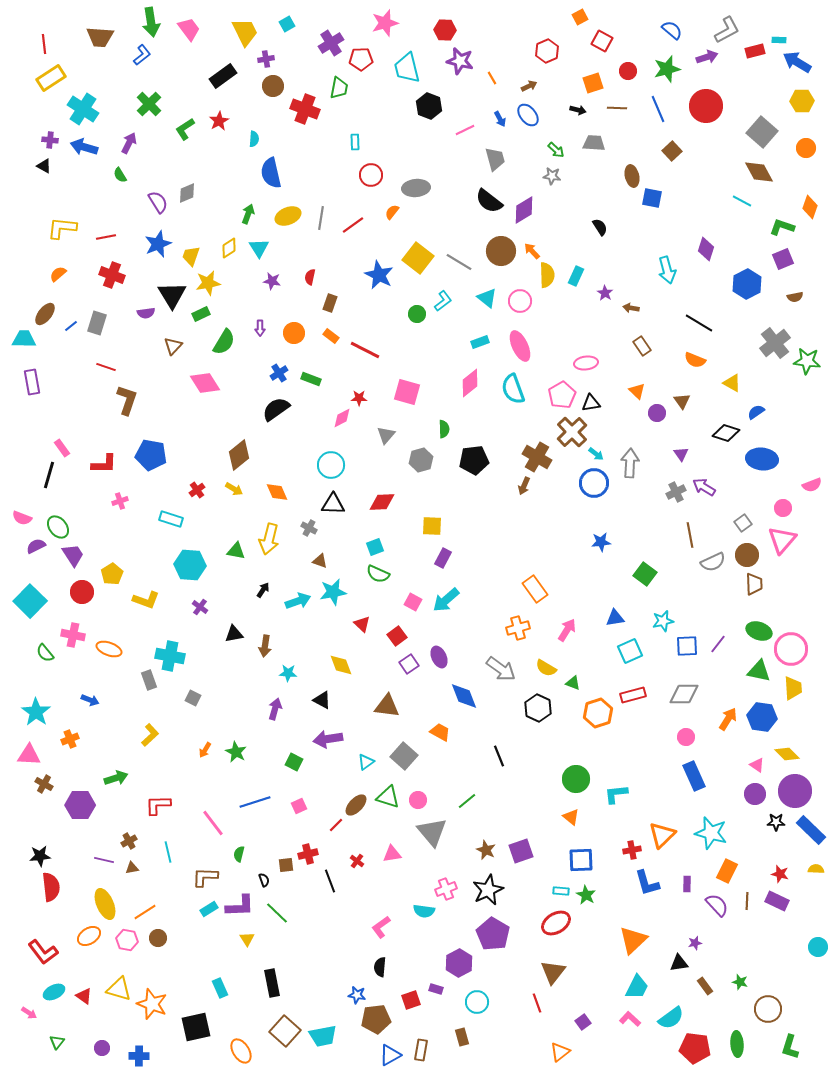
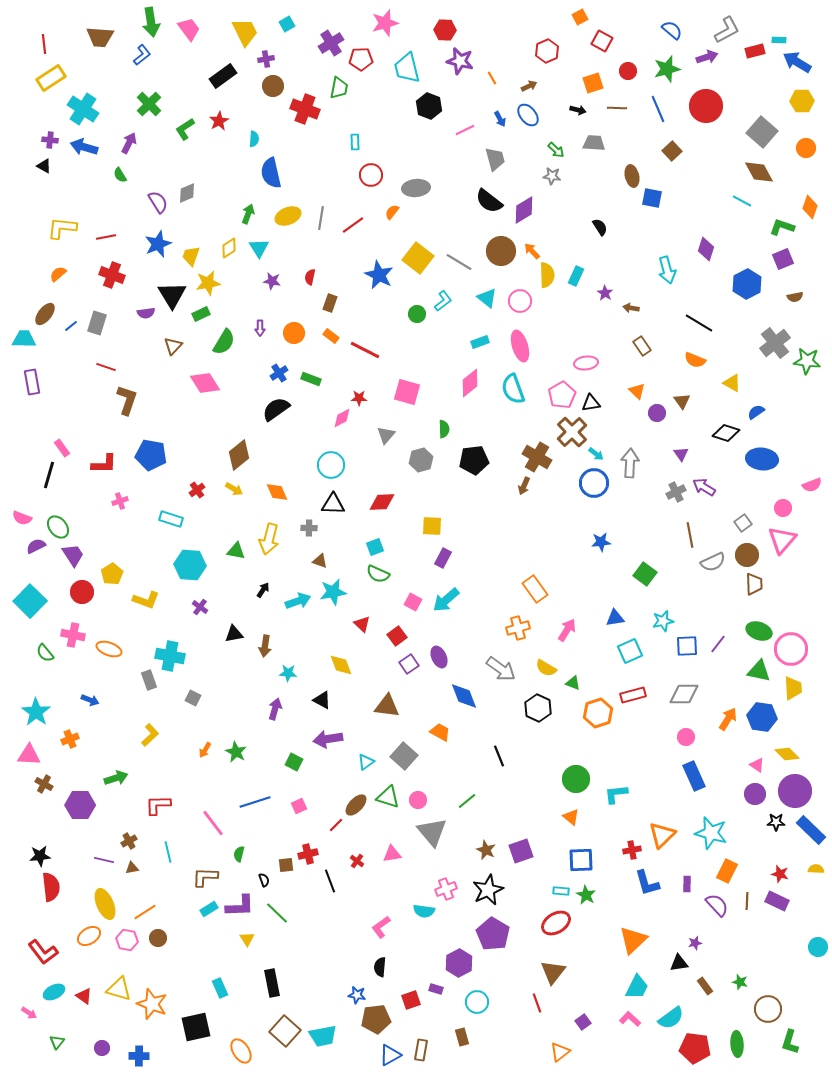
pink ellipse at (520, 346): rotated 8 degrees clockwise
gray cross at (309, 528): rotated 28 degrees counterclockwise
green L-shape at (790, 1047): moved 5 px up
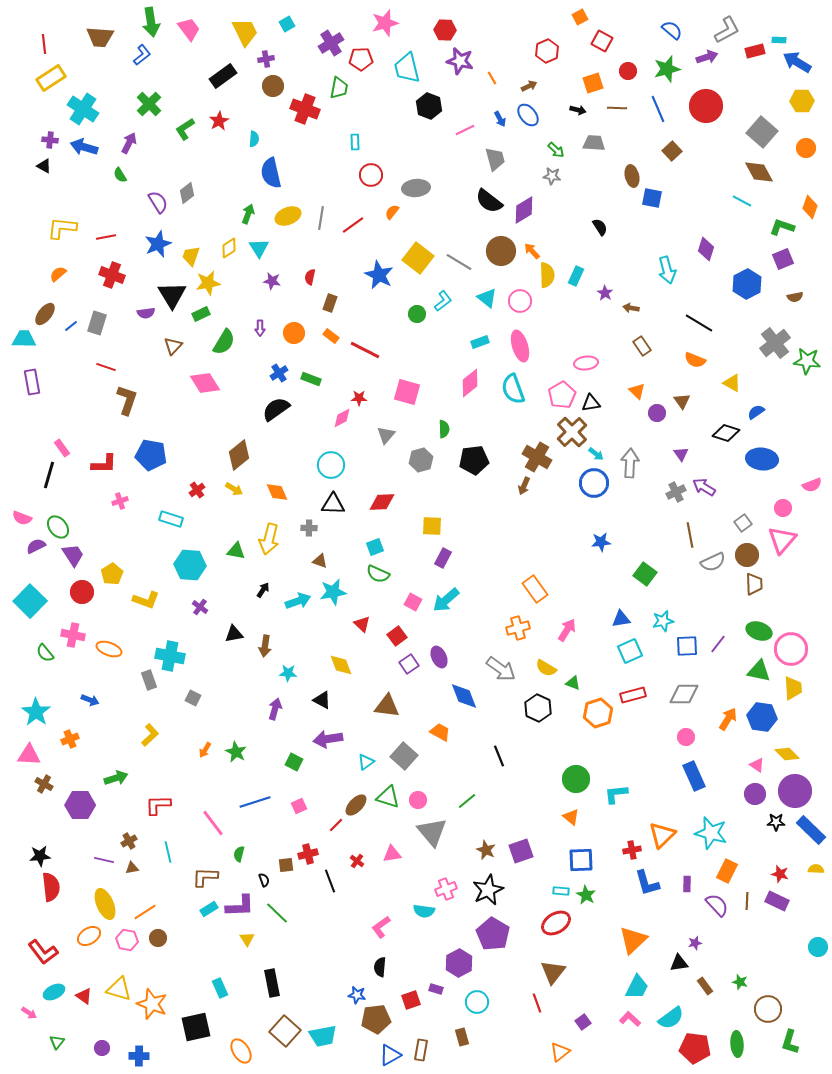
gray diamond at (187, 193): rotated 15 degrees counterclockwise
blue triangle at (615, 618): moved 6 px right, 1 px down
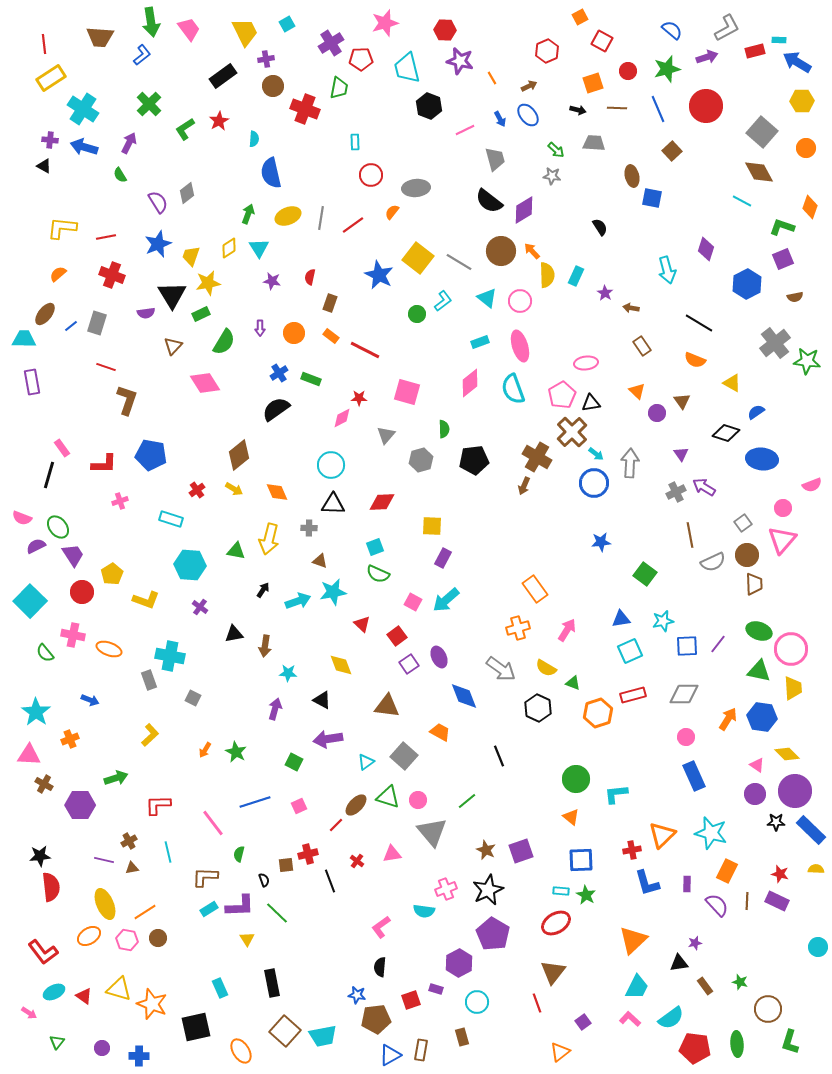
gray L-shape at (727, 30): moved 2 px up
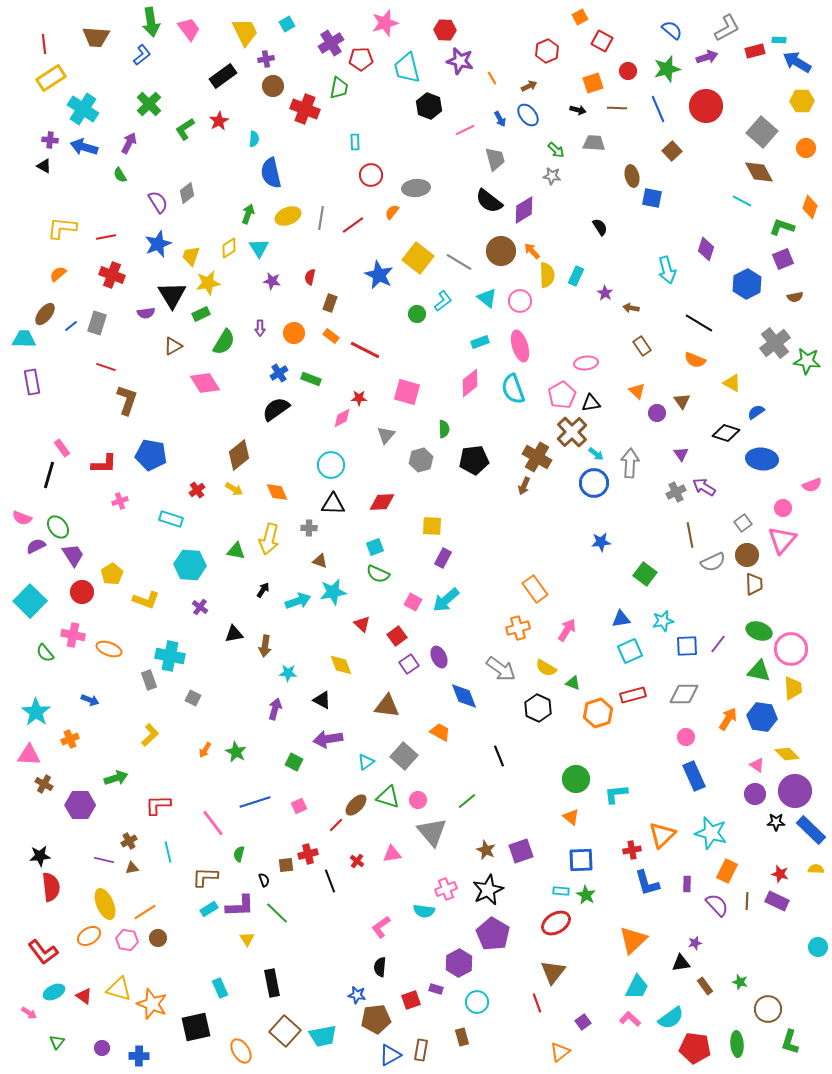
brown trapezoid at (100, 37): moved 4 px left
brown triangle at (173, 346): rotated 18 degrees clockwise
black triangle at (679, 963): moved 2 px right
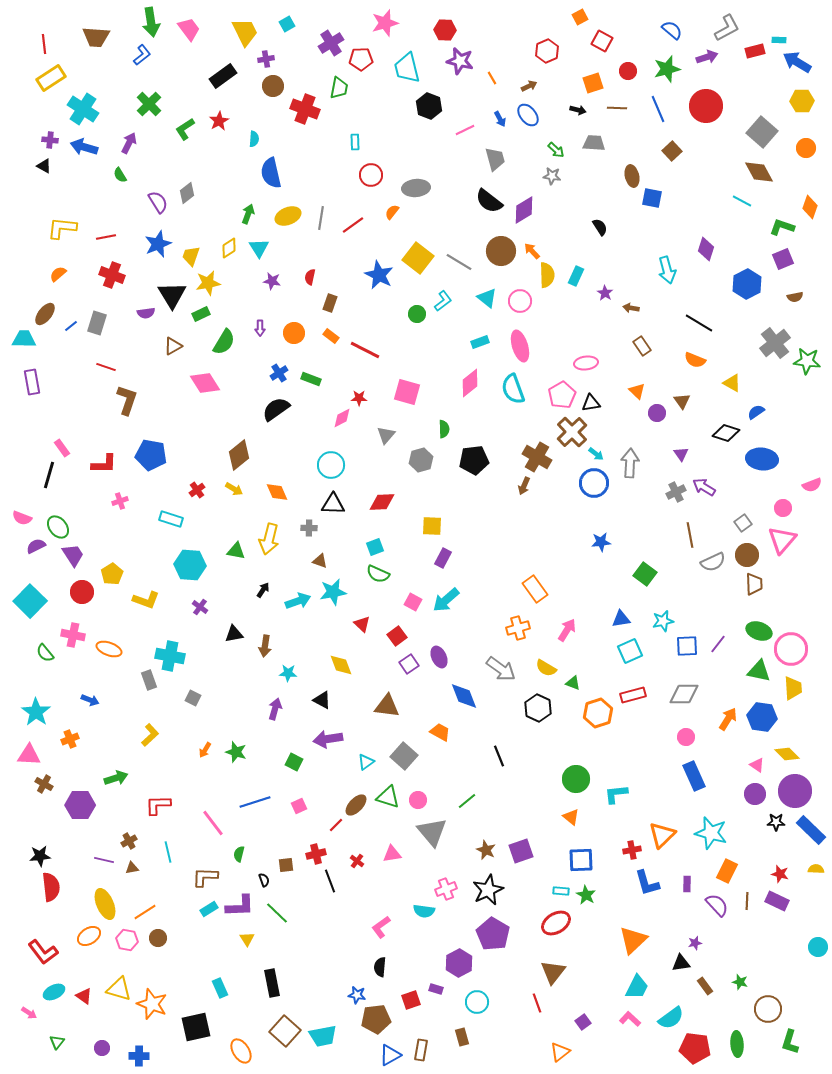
green star at (236, 752): rotated 10 degrees counterclockwise
red cross at (308, 854): moved 8 px right
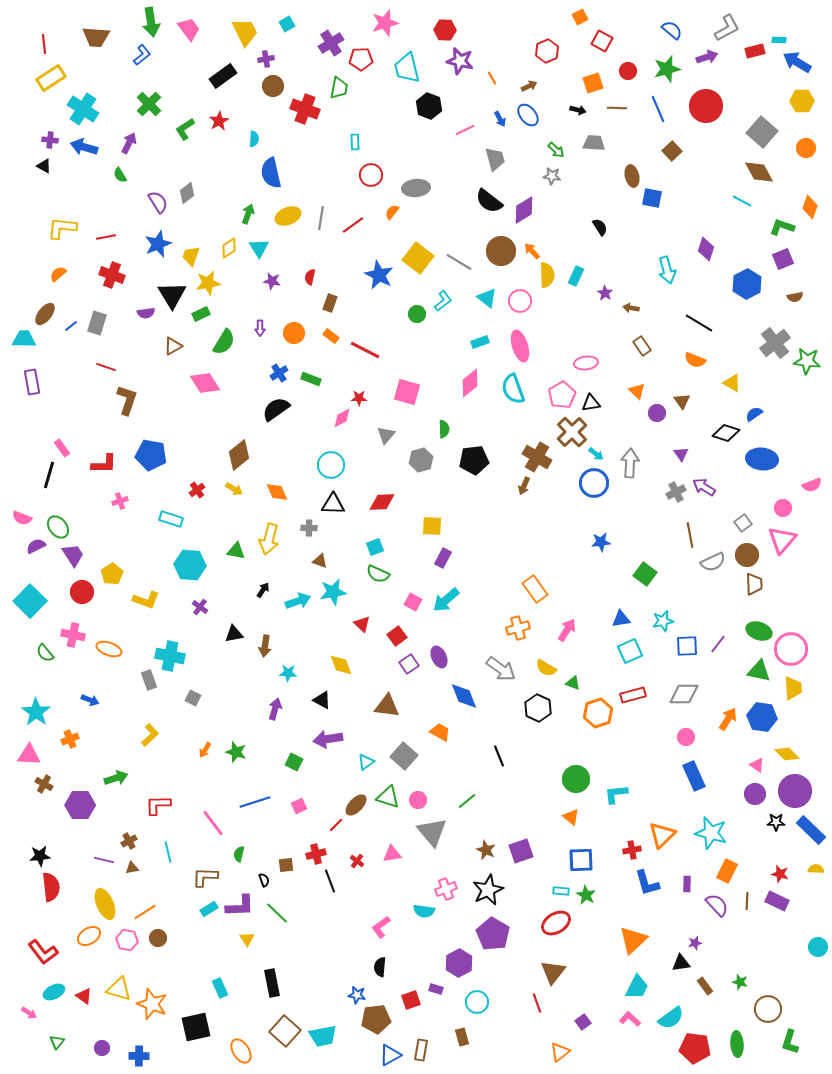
blue semicircle at (756, 412): moved 2 px left, 2 px down
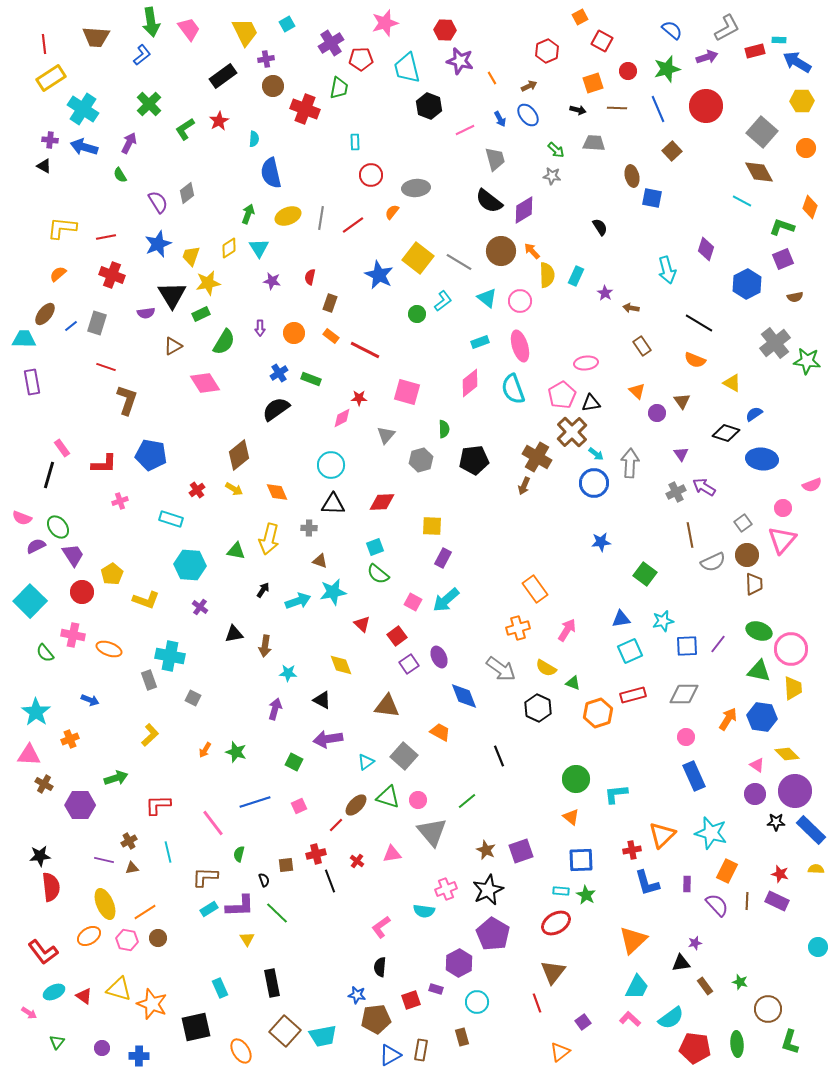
green semicircle at (378, 574): rotated 15 degrees clockwise
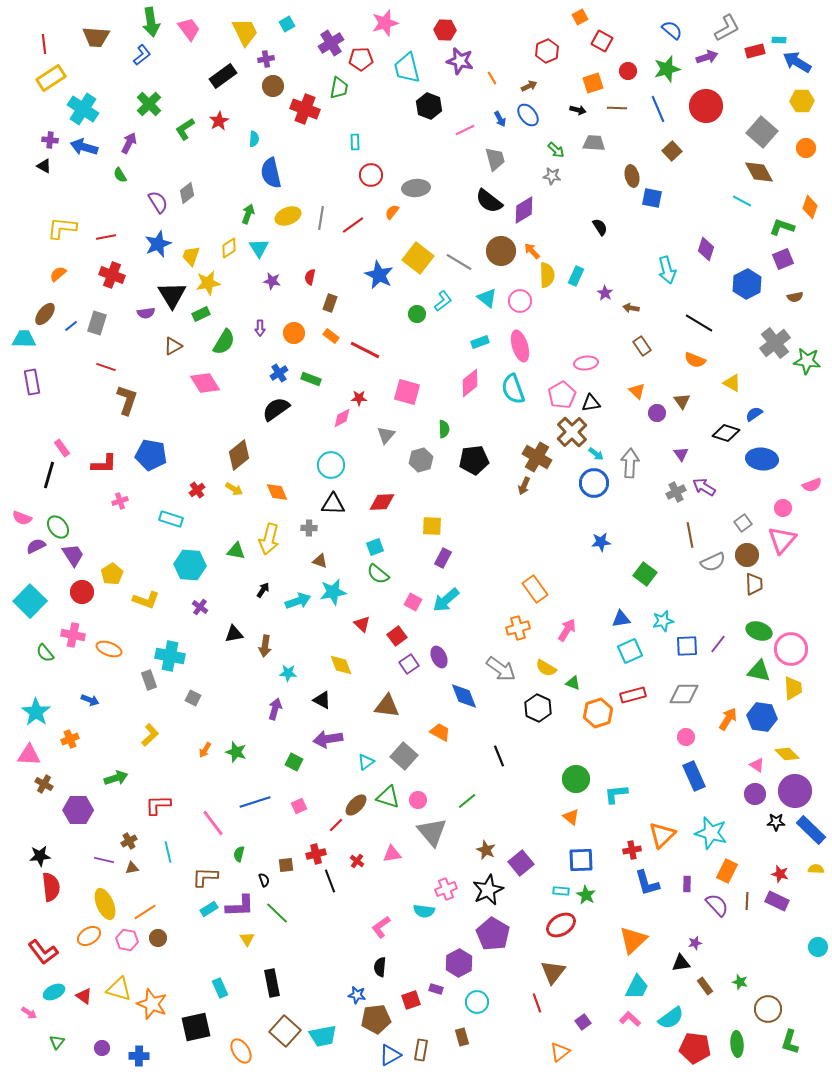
purple hexagon at (80, 805): moved 2 px left, 5 px down
purple square at (521, 851): moved 12 px down; rotated 20 degrees counterclockwise
red ellipse at (556, 923): moved 5 px right, 2 px down
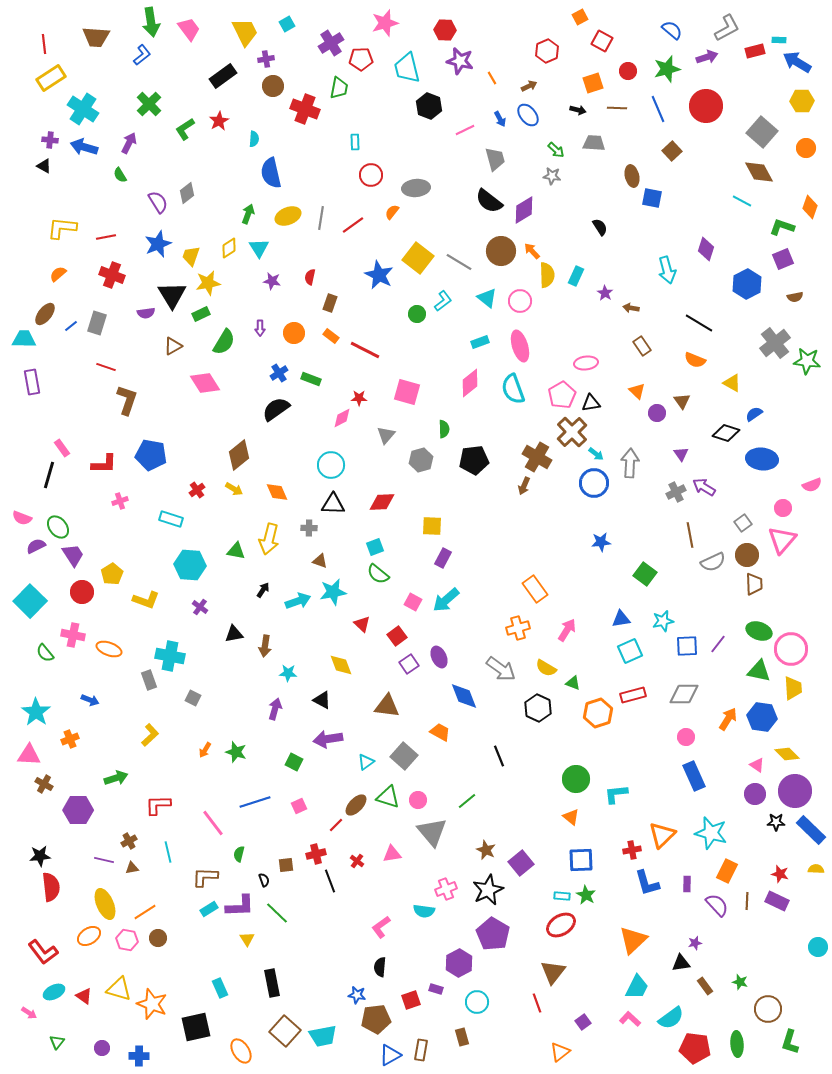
cyan rectangle at (561, 891): moved 1 px right, 5 px down
